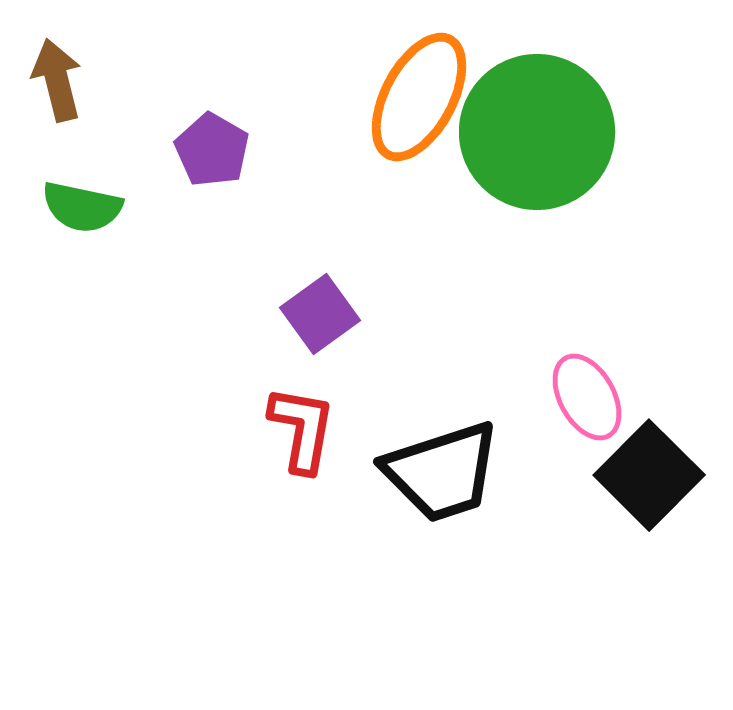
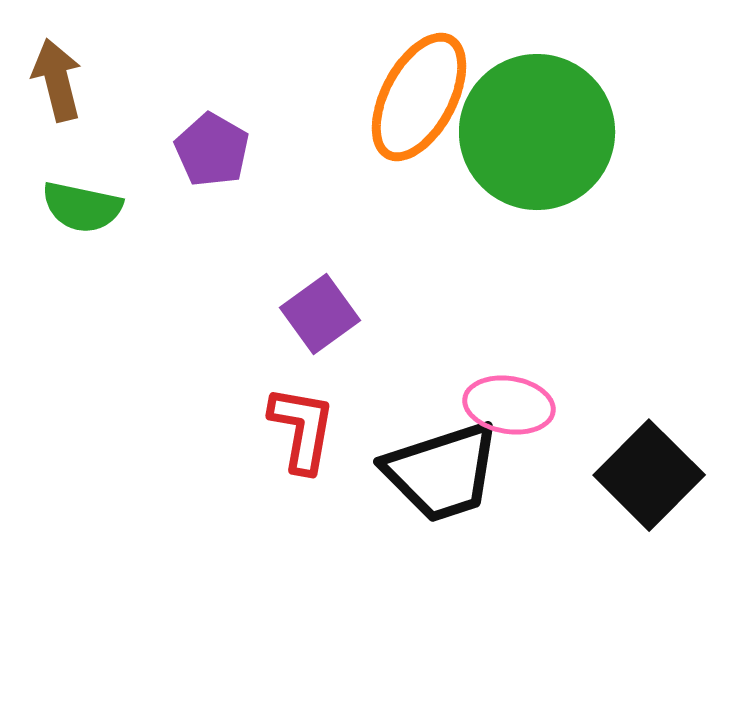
pink ellipse: moved 78 px left, 8 px down; rotated 52 degrees counterclockwise
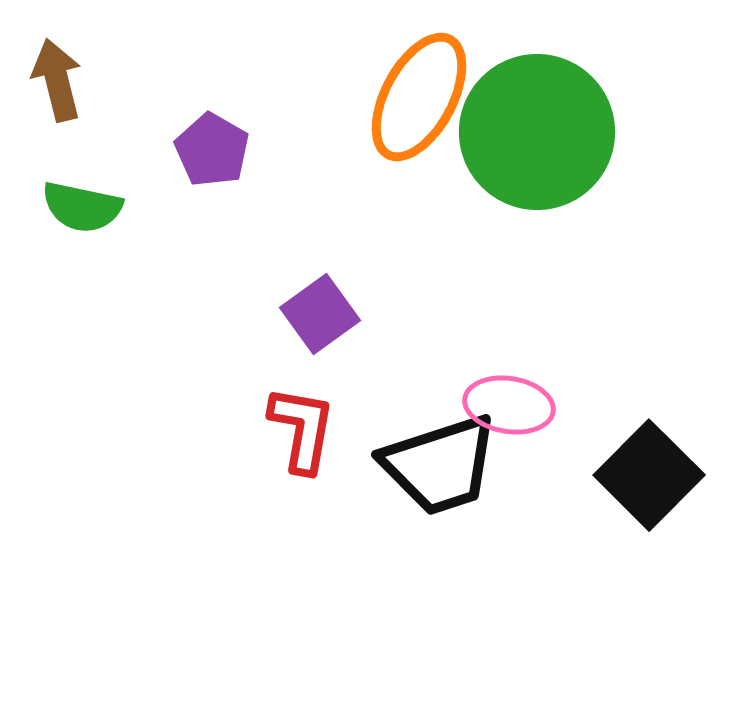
black trapezoid: moved 2 px left, 7 px up
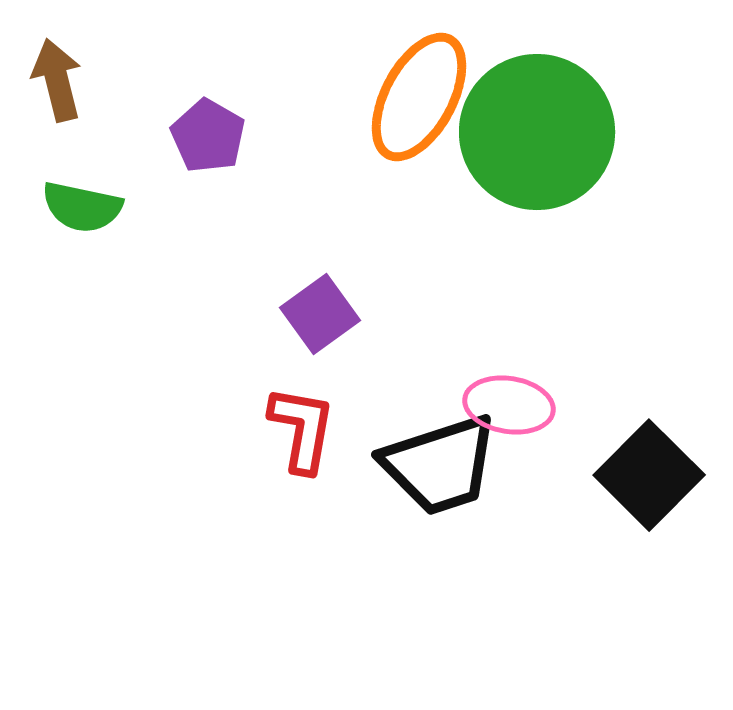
purple pentagon: moved 4 px left, 14 px up
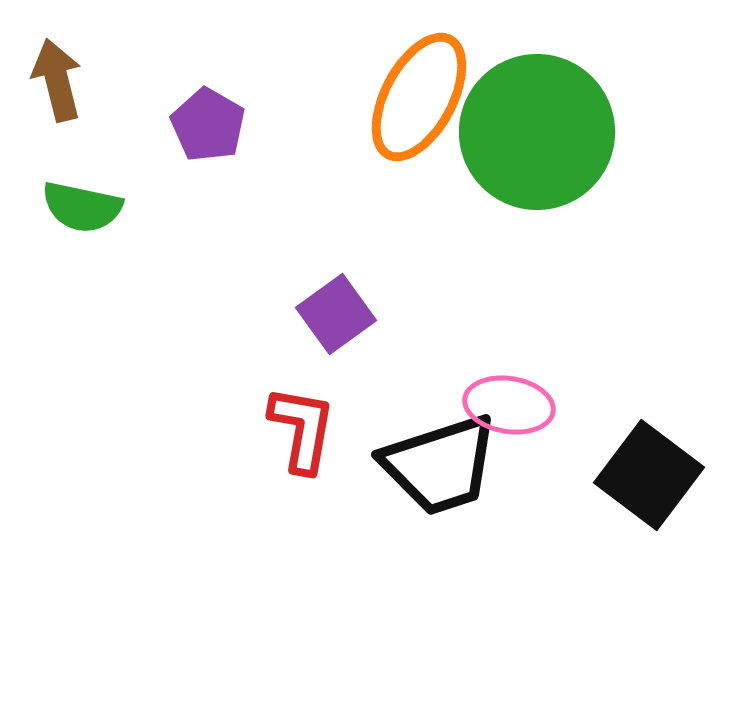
purple pentagon: moved 11 px up
purple square: moved 16 px right
black square: rotated 8 degrees counterclockwise
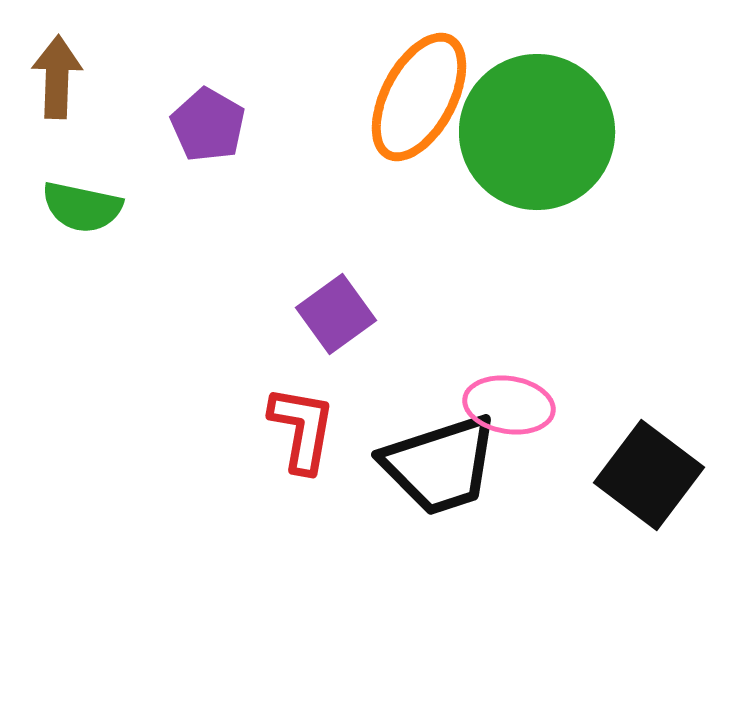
brown arrow: moved 3 px up; rotated 16 degrees clockwise
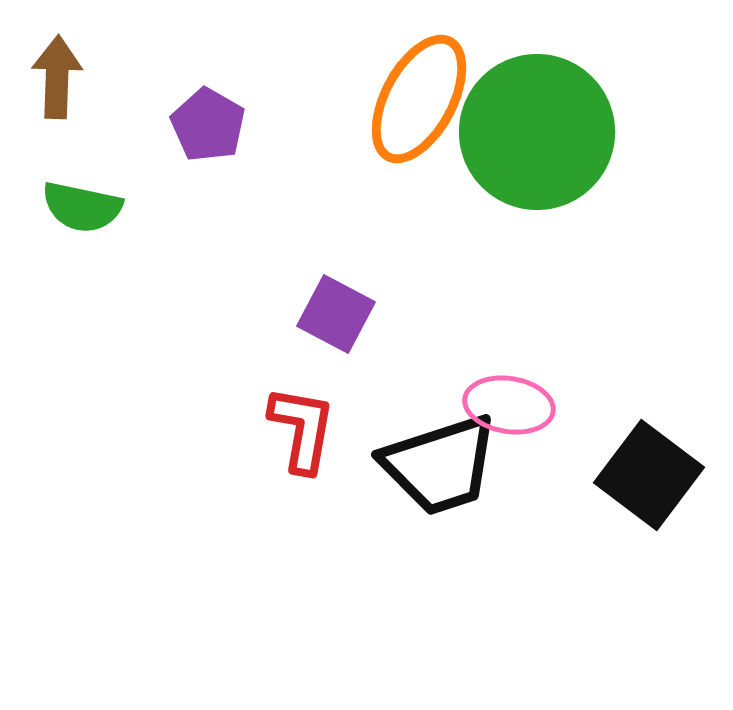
orange ellipse: moved 2 px down
purple square: rotated 26 degrees counterclockwise
